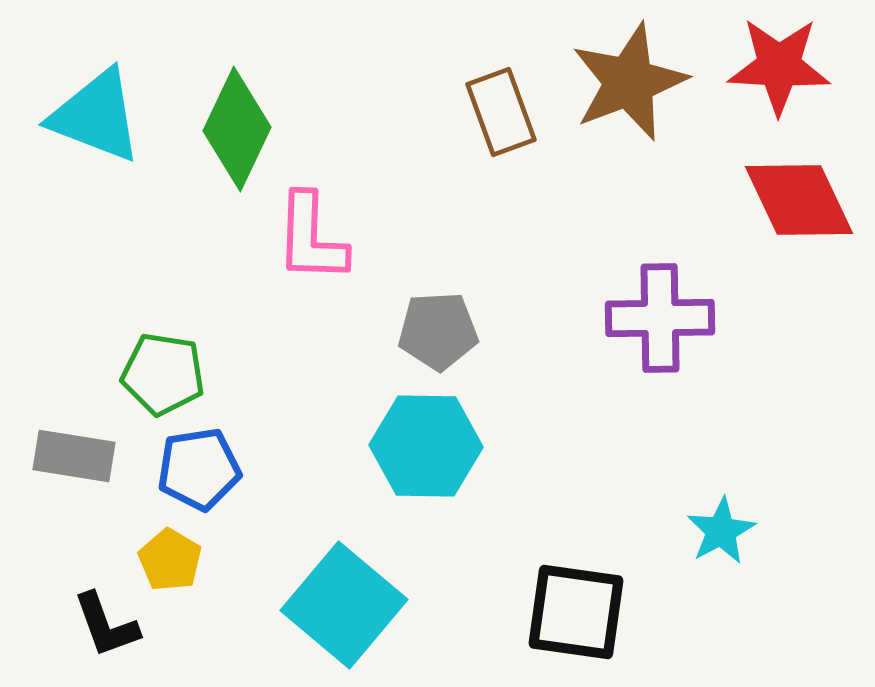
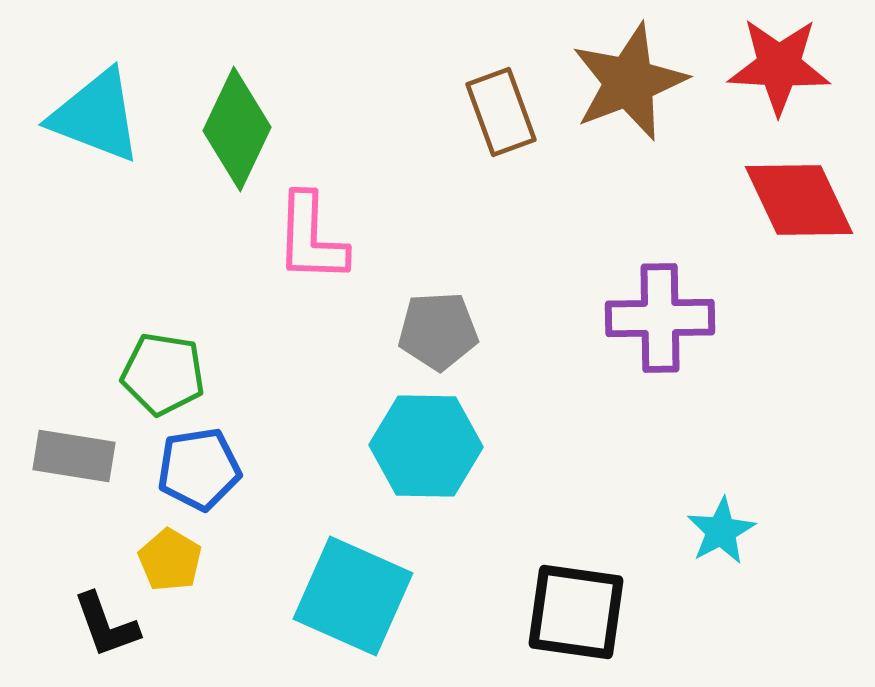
cyan square: moved 9 px right, 9 px up; rotated 16 degrees counterclockwise
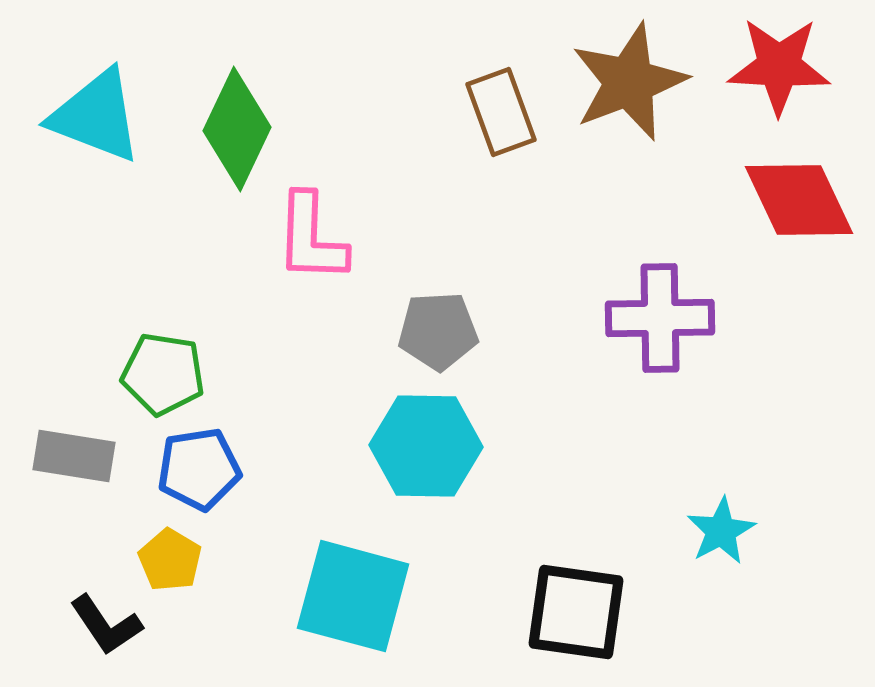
cyan square: rotated 9 degrees counterclockwise
black L-shape: rotated 14 degrees counterclockwise
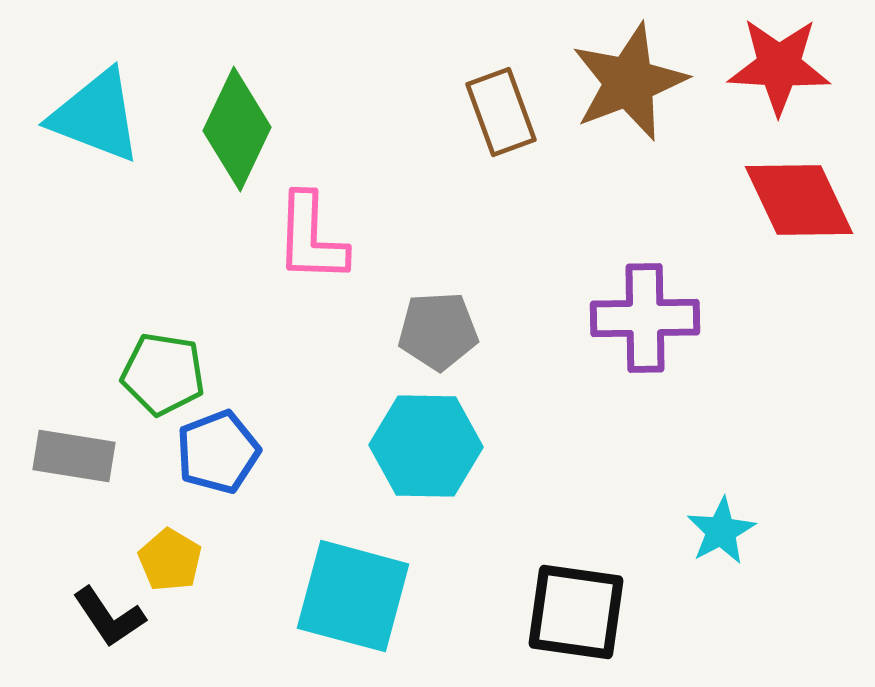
purple cross: moved 15 px left
blue pentagon: moved 19 px right, 17 px up; rotated 12 degrees counterclockwise
black L-shape: moved 3 px right, 8 px up
